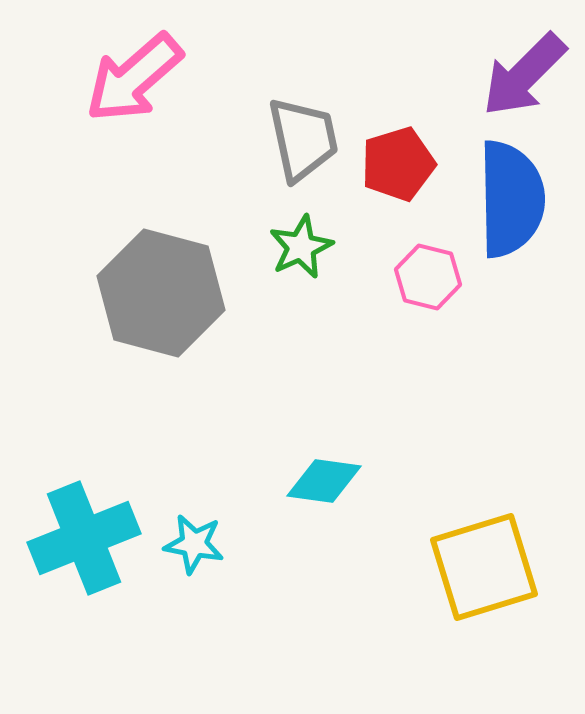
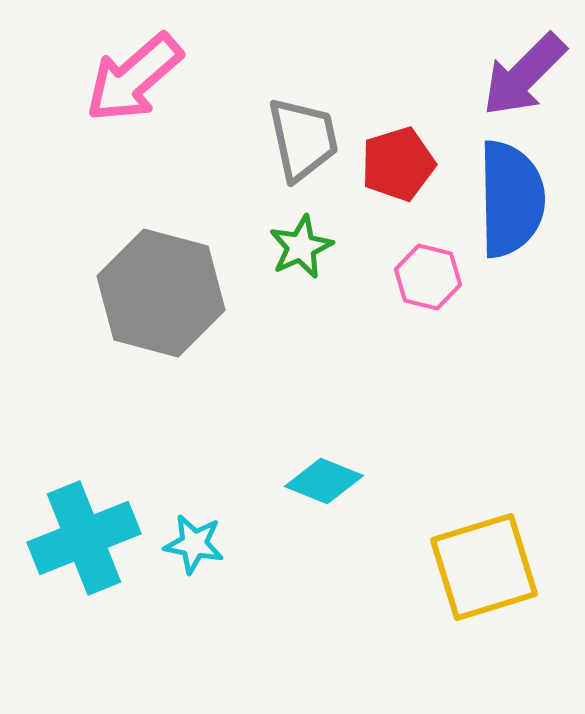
cyan diamond: rotated 14 degrees clockwise
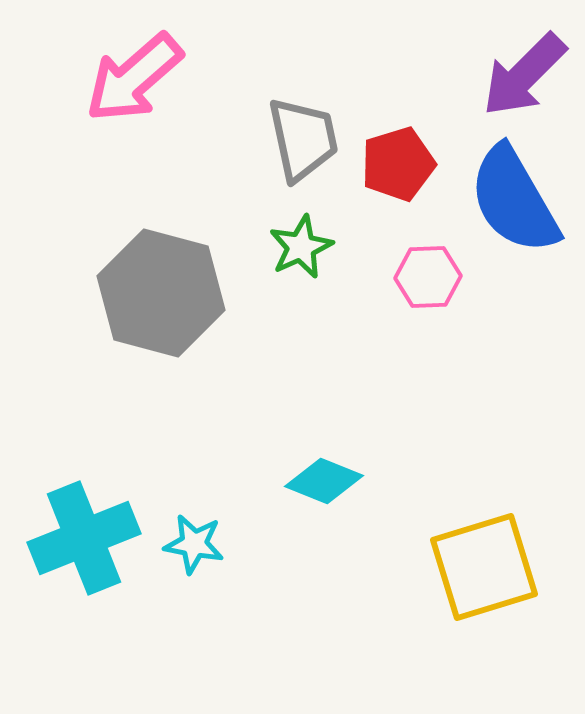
blue semicircle: moved 3 px right, 1 px down; rotated 151 degrees clockwise
pink hexagon: rotated 16 degrees counterclockwise
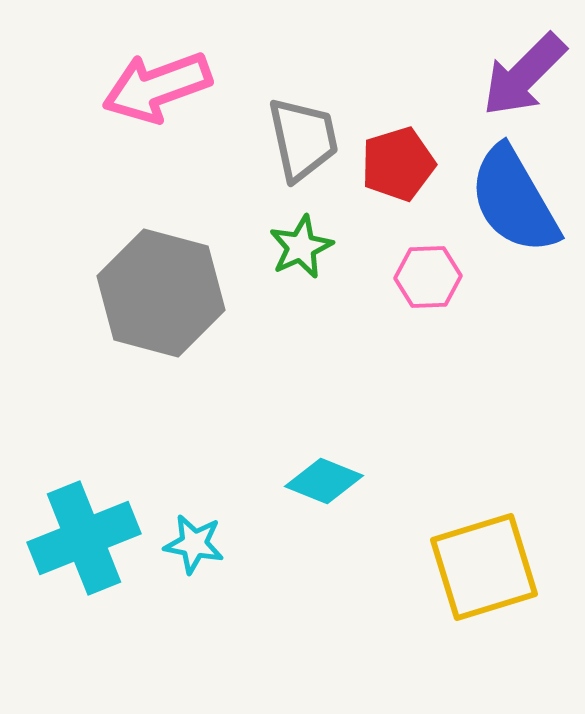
pink arrow: moved 23 px right, 9 px down; rotated 21 degrees clockwise
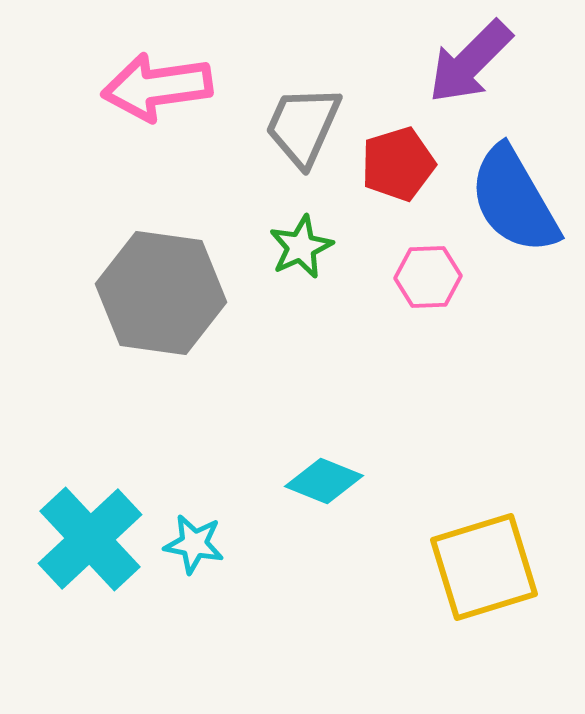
purple arrow: moved 54 px left, 13 px up
pink arrow: rotated 12 degrees clockwise
gray trapezoid: moved 13 px up; rotated 144 degrees counterclockwise
gray hexagon: rotated 7 degrees counterclockwise
cyan cross: moved 6 px right, 1 px down; rotated 21 degrees counterclockwise
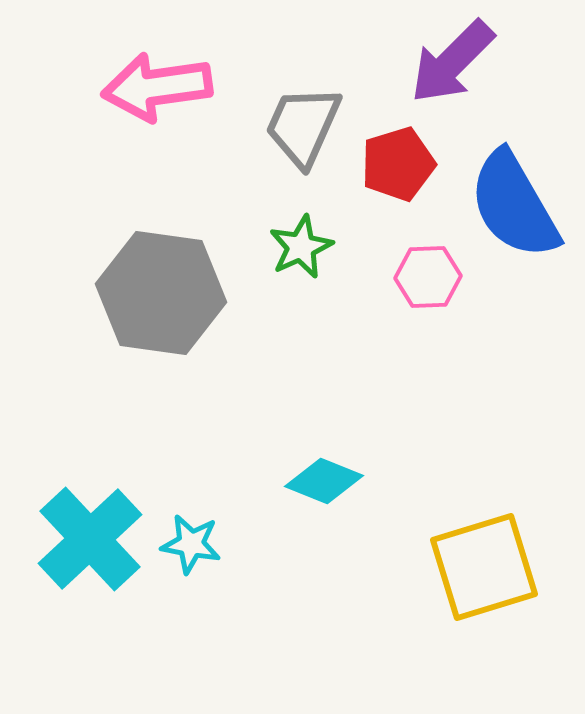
purple arrow: moved 18 px left
blue semicircle: moved 5 px down
cyan star: moved 3 px left
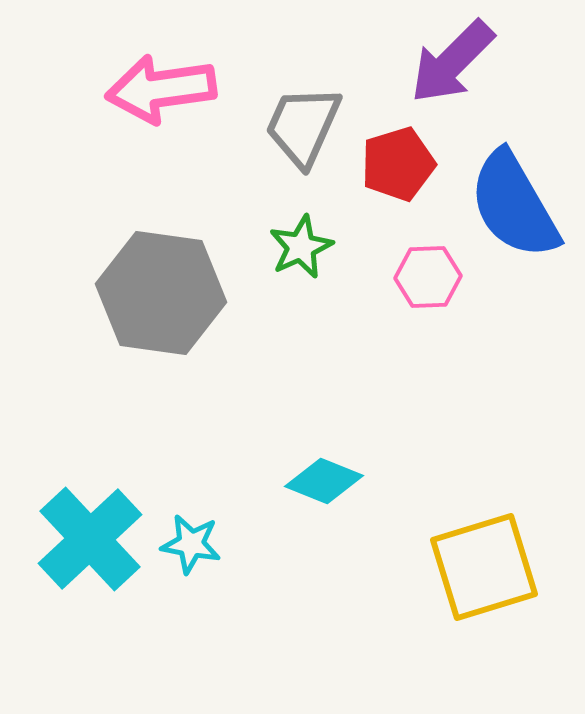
pink arrow: moved 4 px right, 2 px down
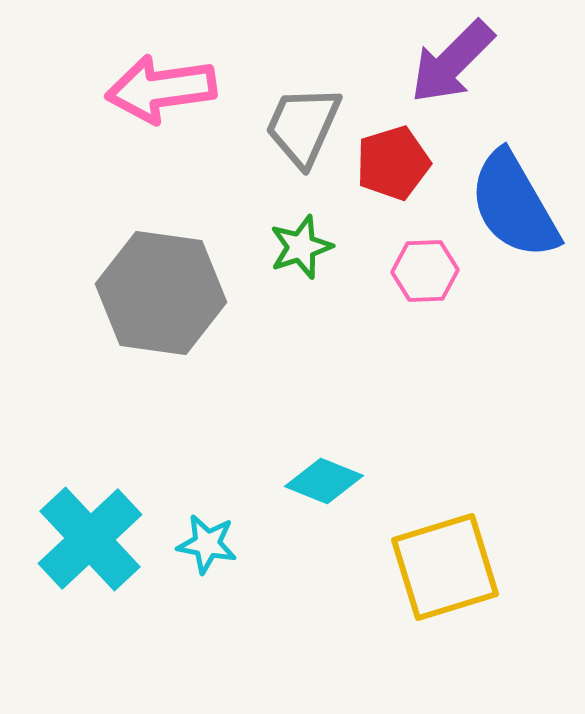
red pentagon: moved 5 px left, 1 px up
green star: rotated 6 degrees clockwise
pink hexagon: moved 3 px left, 6 px up
cyan star: moved 16 px right
yellow square: moved 39 px left
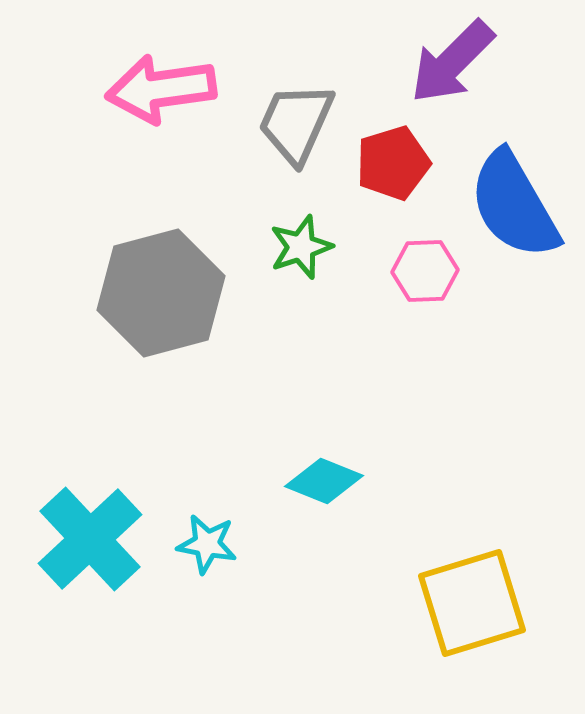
gray trapezoid: moved 7 px left, 3 px up
gray hexagon: rotated 23 degrees counterclockwise
yellow square: moved 27 px right, 36 px down
